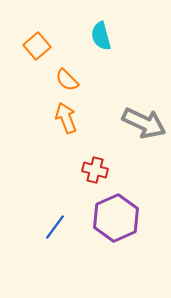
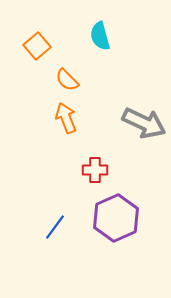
cyan semicircle: moved 1 px left
red cross: rotated 15 degrees counterclockwise
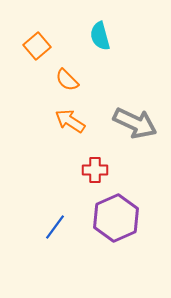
orange arrow: moved 4 px right, 3 px down; rotated 36 degrees counterclockwise
gray arrow: moved 9 px left
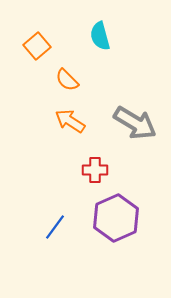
gray arrow: rotated 6 degrees clockwise
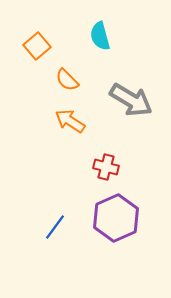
gray arrow: moved 4 px left, 23 px up
red cross: moved 11 px right, 3 px up; rotated 15 degrees clockwise
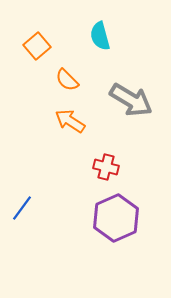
blue line: moved 33 px left, 19 px up
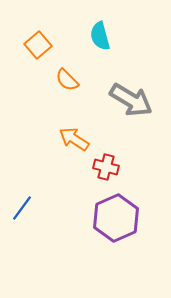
orange square: moved 1 px right, 1 px up
orange arrow: moved 4 px right, 18 px down
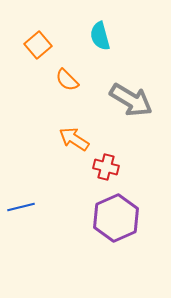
blue line: moved 1 px left, 1 px up; rotated 40 degrees clockwise
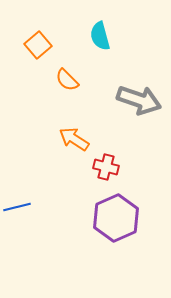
gray arrow: moved 8 px right; rotated 12 degrees counterclockwise
blue line: moved 4 px left
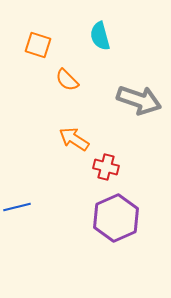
orange square: rotated 32 degrees counterclockwise
